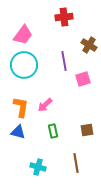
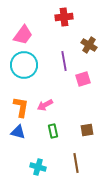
pink arrow: rotated 14 degrees clockwise
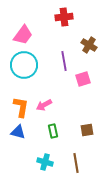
pink arrow: moved 1 px left
cyan cross: moved 7 px right, 5 px up
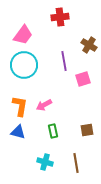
red cross: moved 4 px left
orange L-shape: moved 1 px left, 1 px up
